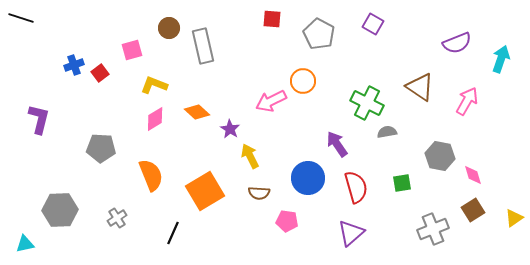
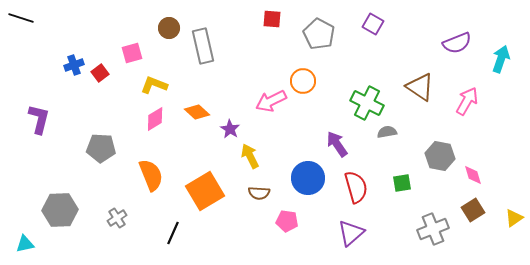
pink square at (132, 50): moved 3 px down
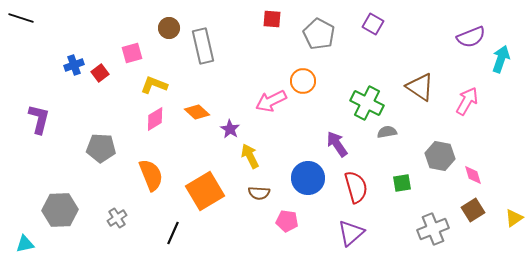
purple semicircle at (457, 43): moved 14 px right, 6 px up
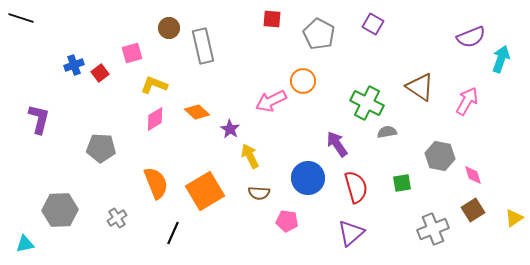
orange semicircle at (151, 175): moved 5 px right, 8 px down
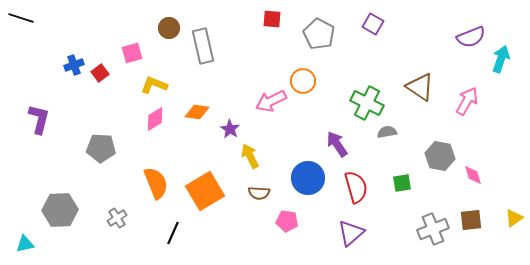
orange diamond at (197, 112): rotated 35 degrees counterclockwise
brown square at (473, 210): moved 2 px left, 10 px down; rotated 25 degrees clockwise
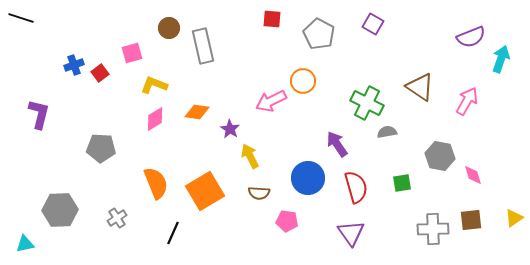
purple L-shape at (39, 119): moved 5 px up
gray cross at (433, 229): rotated 20 degrees clockwise
purple triangle at (351, 233): rotated 24 degrees counterclockwise
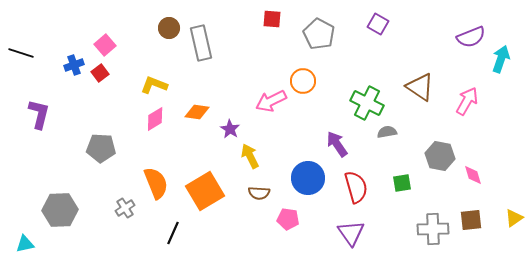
black line at (21, 18): moved 35 px down
purple square at (373, 24): moved 5 px right
gray rectangle at (203, 46): moved 2 px left, 3 px up
pink square at (132, 53): moved 27 px left, 8 px up; rotated 25 degrees counterclockwise
gray cross at (117, 218): moved 8 px right, 10 px up
pink pentagon at (287, 221): moved 1 px right, 2 px up
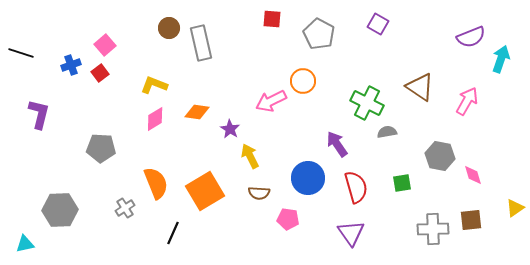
blue cross at (74, 65): moved 3 px left
yellow triangle at (514, 218): moved 1 px right, 10 px up
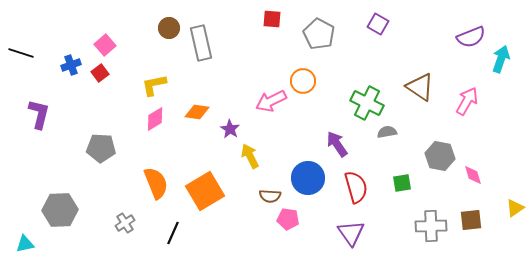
yellow L-shape at (154, 85): rotated 32 degrees counterclockwise
brown semicircle at (259, 193): moved 11 px right, 3 px down
gray cross at (125, 208): moved 15 px down
gray cross at (433, 229): moved 2 px left, 3 px up
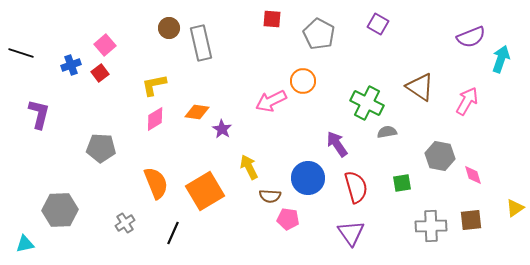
purple star at (230, 129): moved 8 px left
yellow arrow at (250, 156): moved 1 px left, 11 px down
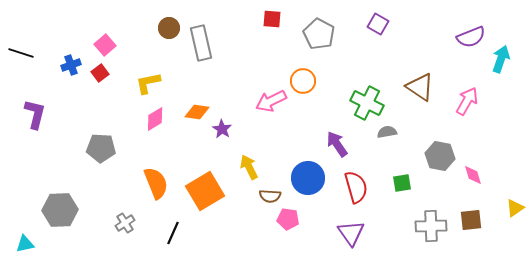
yellow L-shape at (154, 85): moved 6 px left, 2 px up
purple L-shape at (39, 114): moved 4 px left
